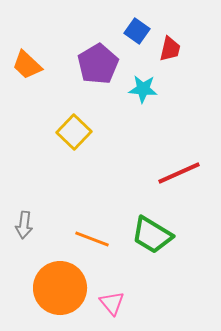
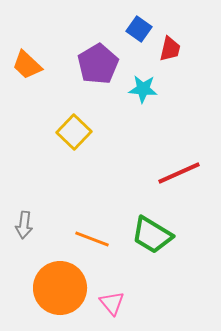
blue square: moved 2 px right, 2 px up
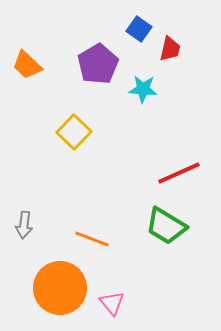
green trapezoid: moved 14 px right, 9 px up
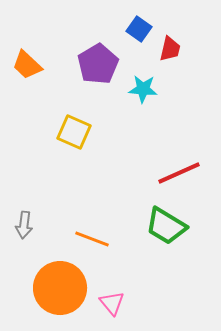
yellow square: rotated 20 degrees counterclockwise
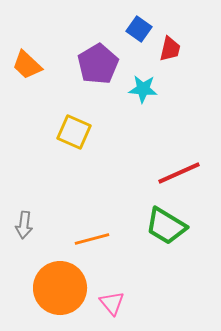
orange line: rotated 36 degrees counterclockwise
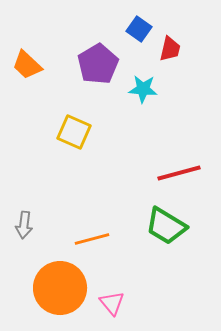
red line: rotated 9 degrees clockwise
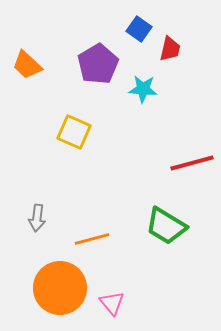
red line: moved 13 px right, 10 px up
gray arrow: moved 13 px right, 7 px up
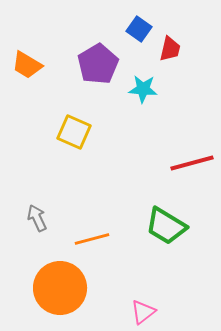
orange trapezoid: rotated 12 degrees counterclockwise
gray arrow: rotated 148 degrees clockwise
pink triangle: moved 31 px right, 9 px down; rotated 32 degrees clockwise
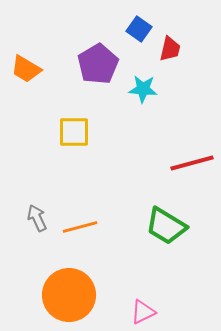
orange trapezoid: moved 1 px left, 4 px down
yellow square: rotated 24 degrees counterclockwise
orange line: moved 12 px left, 12 px up
orange circle: moved 9 px right, 7 px down
pink triangle: rotated 12 degrees clockwise
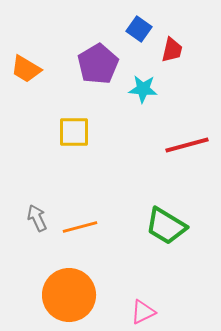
red trapezoid: moved 2 px right, 1 px down
red line: moved 5 px left, 18 px up
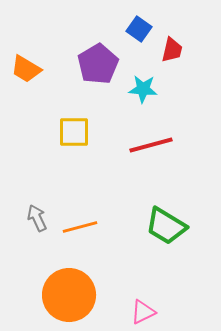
red line: moved 36 px left
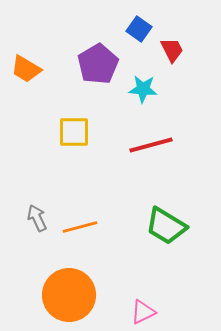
red trapezoid: rotated 40 degrees counterclockwise
